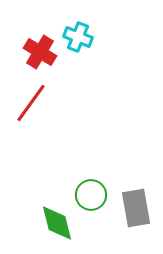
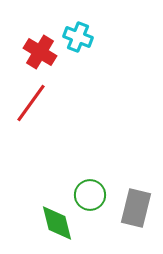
green circle: moved 1 px left
gray rectangle: rotated 24 degrees clockwise
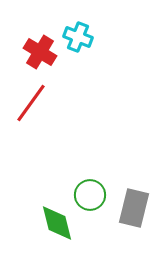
gray rectangle: moved 2 px left
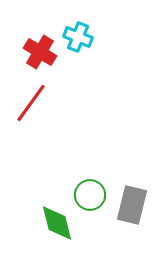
gray rectangle: moved 2 px left, 3 px up
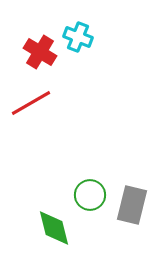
red line: rotated 24 degrees clockwise
green diamond: moved 3 px left, 5 px down
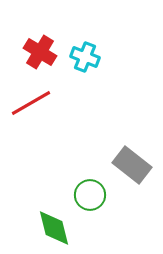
cyan cross: moved 7 px right, 20 px down
gray rectangle: moved 40 px up; rotated 66 degrees counterclockwise
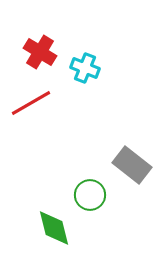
cyan cross: moved 11 px down
